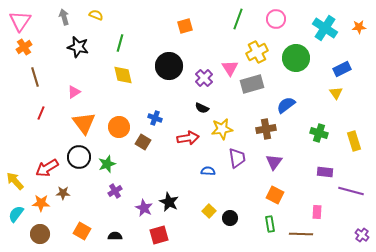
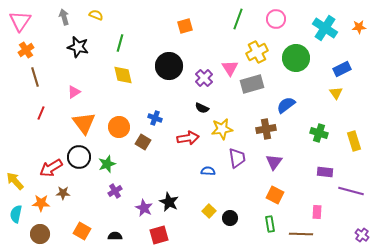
orange cross at (24, 47): moved 2 px right, 3 px down
red arrow at (47, 168): moved 4 px right
cyan semicircle at (16, 214): rotated 24 degrees counterclockwise
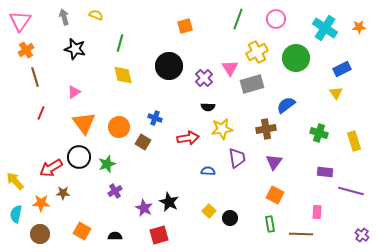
black star at (78, 47): moved 3 px left, 2 px down
black semicircle at (202, 108): moved 6 px right, 1 px up; rotated 24 degrees counterclockwise
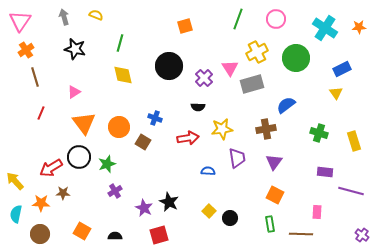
black semicircle at (208, 107): moved 10 px left
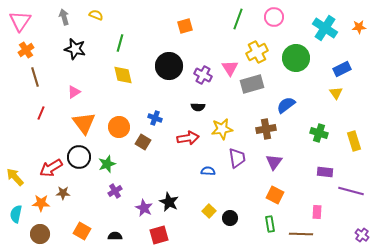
pink circle at (276, 19): moved 2 px left, 2 px up
purple cross at (204, 78): moved 1 px left, 3 px up; rotated 18 degrees counterclockwise
yellow arrow at (15, 181): moved 4 px up
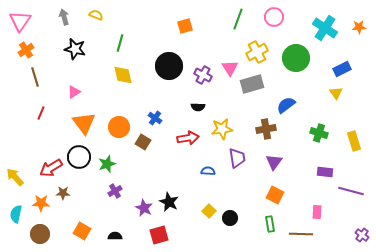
blue cross at (155, 118): rotated 16 degrees clockwise
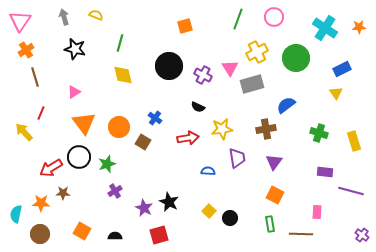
black semicircle at (198, 107): rotated 24 degrees clockwise
yellow arrow at (15, 177): moved 9 px right, 45 px up
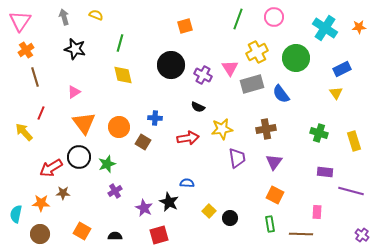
black circle at (169, 66): moved 2 px right, 1 px up
blue semicircle at (286, 105): moved 5 px left, 11 px up; rotated 90 degrees counterclockwise
blue cross at (155, 118): rotated 32 degrees counterclockwise
blue semicircle at (208, 171): moved 21 px left, 12 px down
